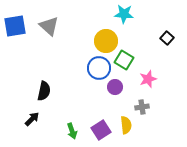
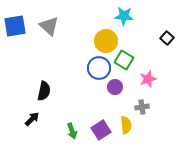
cyan star: moved 2 px down
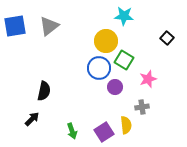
gray triangle: rotated 40 degrees clockwise
purple square: moved 3 px right, 2 px down
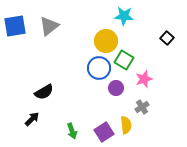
pink star: moved 4 px left
purple circle: moved 1 px right, 1 px down
black semicircle: moved 1 px down; rotated 48 degrees clockwise
gray cross: rotated 24 degrees counterclockwise
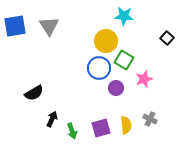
gray triangle: rotated 25 degrees counterclockwise
black semicircle: moved 10 px left, 1 px down
gray cross: moved 8 px right, 12 px down; rotated 32 degrees counterclockwise
black arrow: moved 20 px right; rotated 21 degrees counterclockwise
purple square: moved 3 px left, 4 px up; rotated 18 degrees clockwise
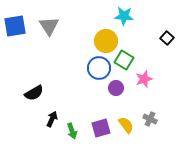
yellow semicircle: rotated 30 degrees counterclockwise
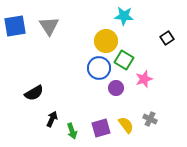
black square: rotated 16 degrees clockwise
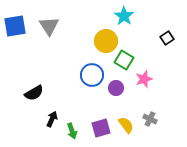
cyan star: rotated 30 degrees clockwise
blue circle: moved 7 px left, 7 px down
